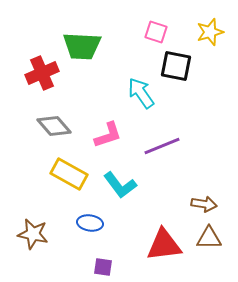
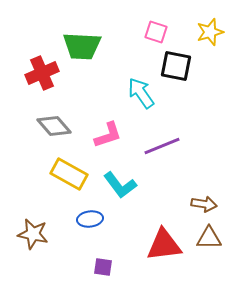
blue ellipse: moved 4 px up; rotated 15 degrees counterclockwise
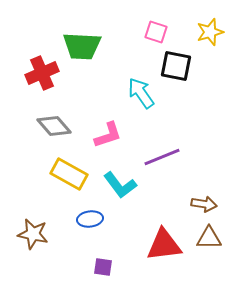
purple line: moved 11 px down
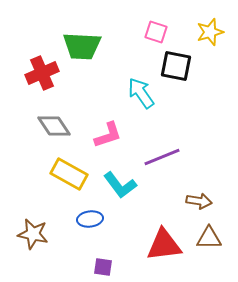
gray diamond: rotated 8 degrees clockwise
brown arrow: moved 5 px left, 3 px up
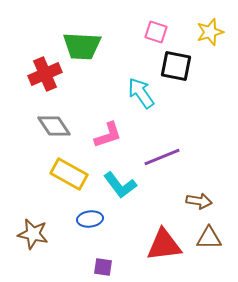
red cross: moved 3 px right, 1 px down
